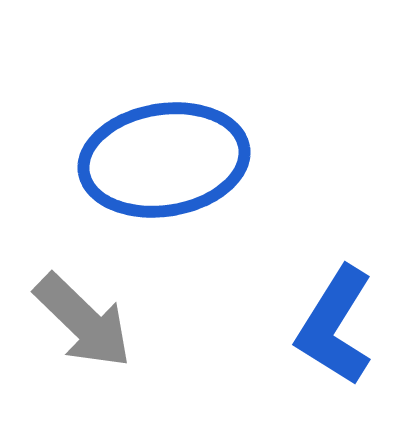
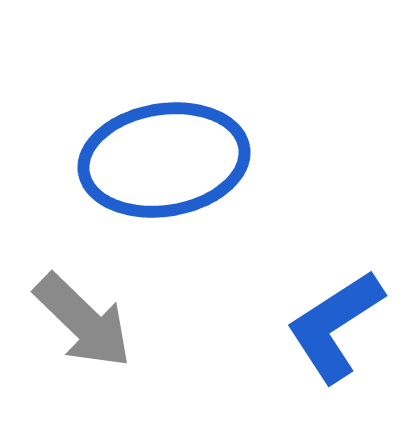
blue L-shape: rotated 25 degrees clockwise
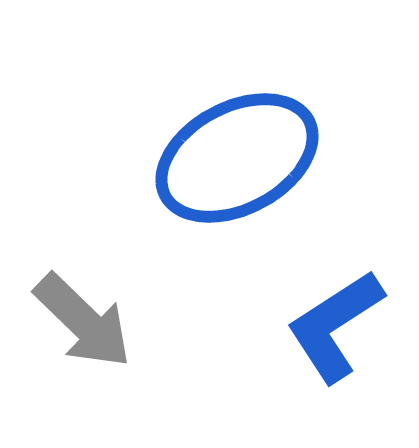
blue ellipse: moved 73 px right, 2 px up; rotated 19 degrees counterclockwise
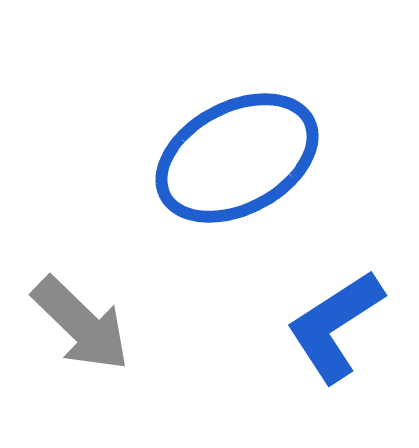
gray arrow: moved 2 px left, 3 px down
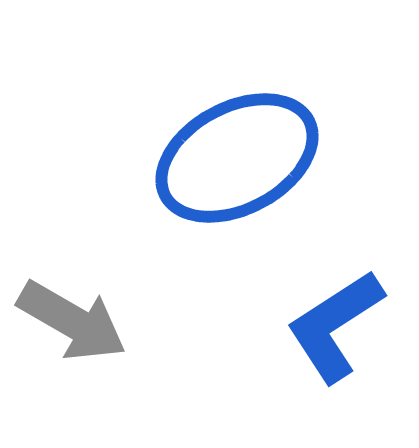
gray arrow: moved 9 px left, 3 px up; rotated 14 degrees counterclockwise
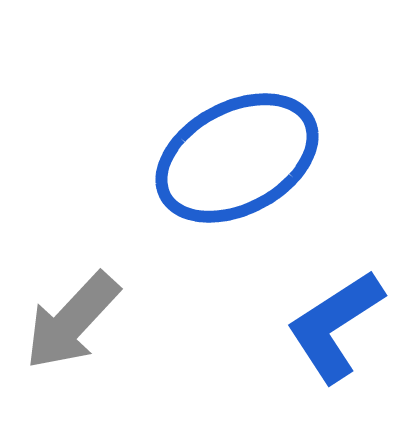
gray arrow: rotated 103 degrees clockwise
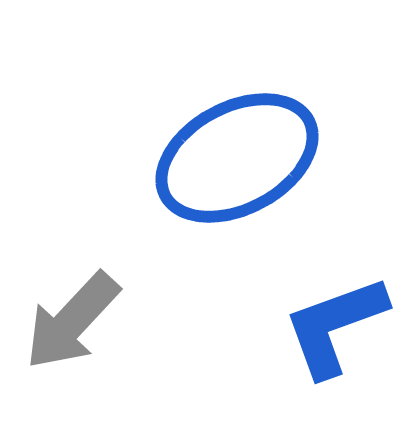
blue L-shape: rotated 13 degrees clockwise
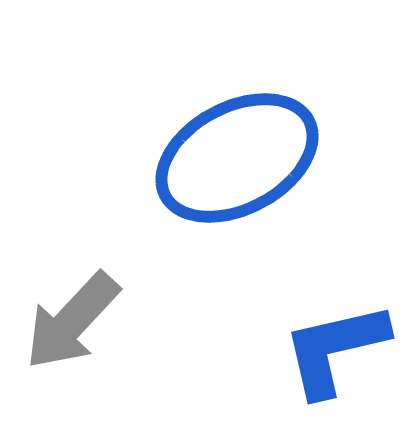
blue L-shape: moved 23 px down; rotated 7 degrees clockwise
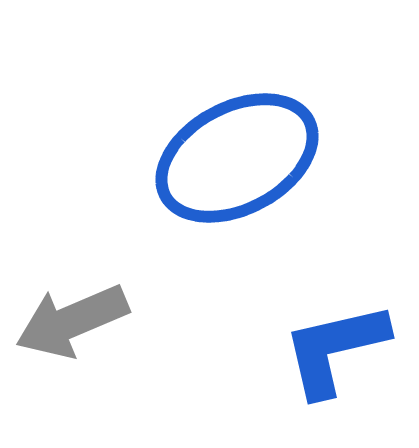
gray arrow: rotated 24 degrees clockwise
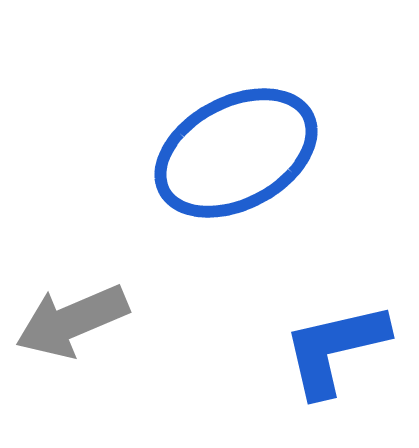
blue ellipse: moved 1 px left, 5 px up
